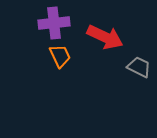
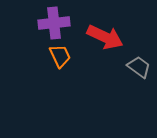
gray trapezoid: rotated 10 degrees clockwise
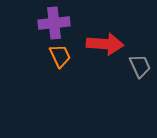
red arrow: moved 7 px down; rotated 21 degrees counterclockwise
gray trapezoid: moved 1 px right, 1 px up; rotated 30 degrees clockwise
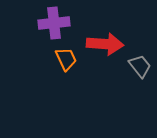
orange trapezoid: moved 6 px right, 3 px down
gray trapezoid: rotated 15 degrees counterclockwise
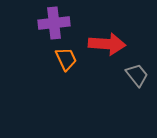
red arrow: moved 2 px right
gray trapezoid: moved 3 px left, 9 px down
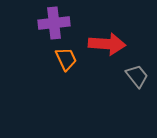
gray trapezoid: moved 1 px down
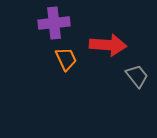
red arrow: moved 1 px right, 1 px down
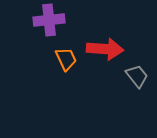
purple cross: moved 5 px left, 3 px up
red arrow: moved 3 px left, 4 px down
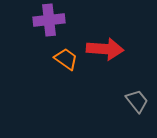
orange trapezoid: rotated 30 degrees counterclockwise
gray trapezoid: moved 25 px down
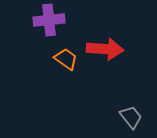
gray trapezoid: moved 6 px left, 16 px down
